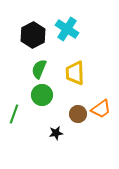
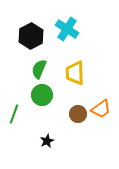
black hexagon: moved 2 px left, 1 px down
black star: moved 9 px left, 8 px down; rotated 16 degrees counterclockwise
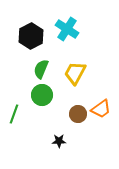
green semicircle: moved 2 px right
yellow trapezoid: rotated 30 degrees clockwise
black star: moved 12 px right; rotated 24 degrees clockwise
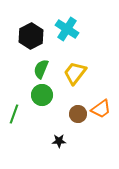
yellow trapezoid: rotated 10 degrees clockwise
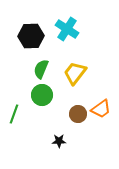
black hexagon: rotated 25 degrees clockwise
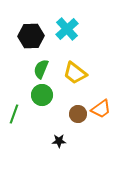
cyan cross: rotated 15 degrees clockwise
yellow trapezoid: rotated 90 degrees counterclockwise
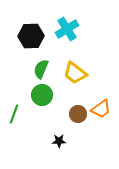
cyan cross: rotated 10 degrees clockwise
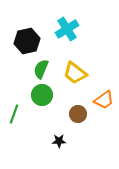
black hexagon: moved 4 px left, 5 px down; rotated 10 degrees counterclockwise
orange trapezoid: moved 3 px right, 9 px up
